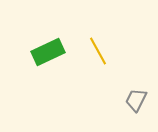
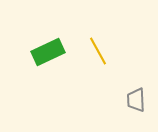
gray trapezoid: rotated 30 degrees counterclockwise
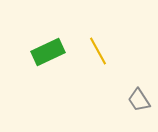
gray trapezoid: moved 3 px right; rotated 30 degrees counterclockwise
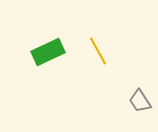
gray trapezoid: moved 1 px right, 1 px down
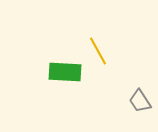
green rectangle: moved 17 px right, 20 px down; rotated 28 degrees clockwise
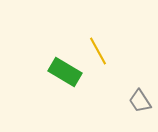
green rectangle: rotated 28 degrees clockwise
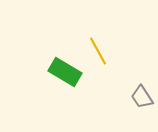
gray trapezoid: moved 2 px right, 4 px up
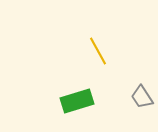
green rectangle: moved 12 px right, 29 px down; rotated 48 degrees counterclockwise
